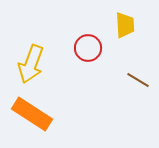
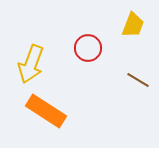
yellow trapezoid: moved 8 px right; rotated 24 degrees clockwise
orange rectangle: moved 14 px right, 3 px up
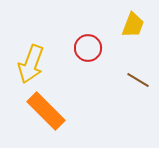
orange rectangle: rotated 12 degrees clockwise
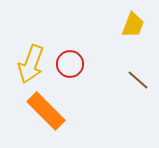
red circle: moved 18 px left, 16 px down
brown line: rotated 10 degrees clockwise
